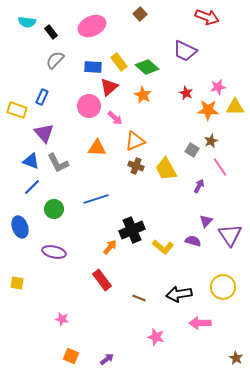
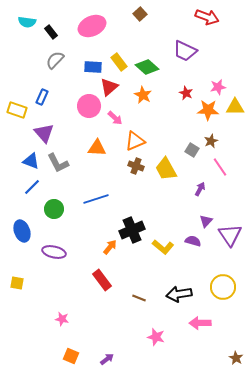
purple arrow at (199, 186): moved 1 px right, 3 px down
blue ellipse at (20, 227): moved 2 px right, 4 px down
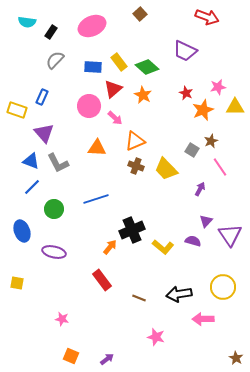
black rectangle at (51, 32): rotated 72 degrees clockwise
red triangle at (109, 87): moved 4 px right, 2 px down
orange star at (208, 110): moved 5 px left; rotated 25 degrees counterclockwise
yellow trapezoid at (166, 169): rotated 15 degrees counterclockwise
pink arrow at (200, 323): moved 3 px right, 4 px up
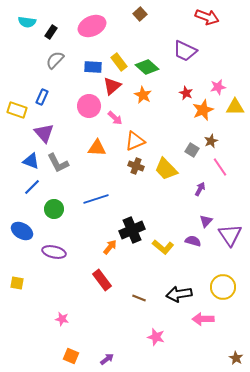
red triangle at (113, 89): moved 1 px left, 3 px up
blue ellipse at (22, 231): rotated 40 degrees counterclockwise
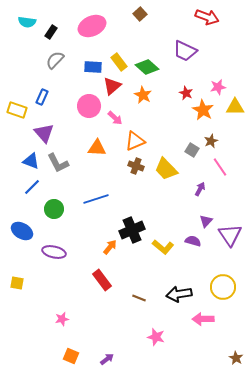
orange star at (203, 110): rotated 20 degrees counterclockwise
pink star at (62, 319): rotated 24 degrees counterclockwise
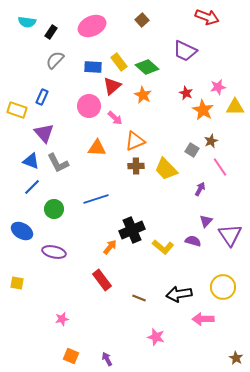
brown square at (140, 14): moved 2 px right, 6 px down
brown cross at (136, 166): rotated 21 degrees counterclockwise
purple arrow at (107, 359): rotated 80 degrees counterclockwise
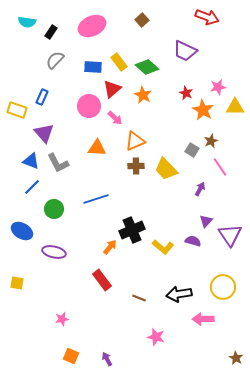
red triangle at (112, 86): moved 3 px down
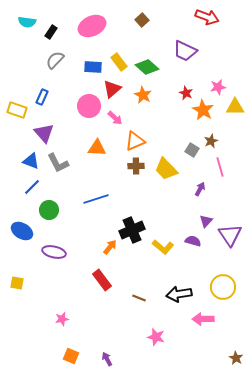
pink line at (220, 167): rotated 18 degrees clockwise
green circle at (54, 209): moved 5 px left, 1 px down
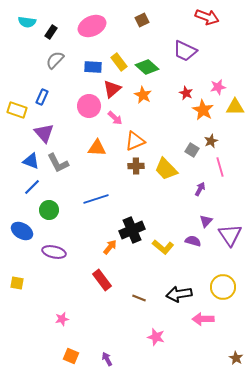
brown square at (142, 20): rotated 16 degrees clockwise
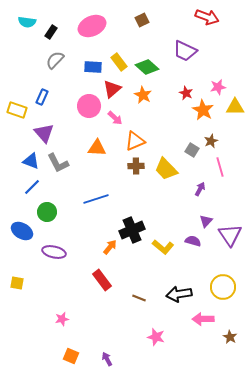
green circle at (49, 210): moved 2 px left, 2 px down
brown star at (236, 358): moved 6 px left, 21 px up
